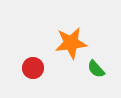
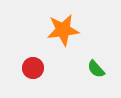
orange star: moved 8 px left, 13 px up
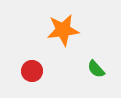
red circle: moved 1 px left, 3 px down
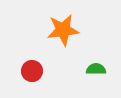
green semicircle: rotated 132 degrees clockwise
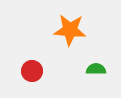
orange star: moved 7 px right; rotated 12 degrees clockwise
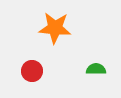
orange star: moved 15 px left, 2 px up
